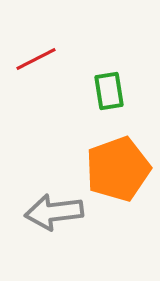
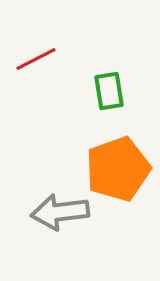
gray arrow: moved 6 px right
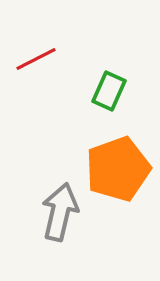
green rectangle: rotated 33 degrees clockwise
gray arrow: rotated 110 degrees clockwise
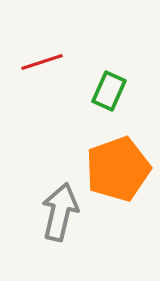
red line: moved 6 px right, 3 px down; rotated 9 degrees clockwise
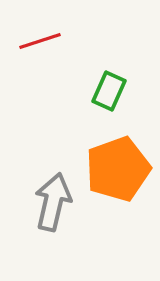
red line: moved 2 px left, 21 px up
gray arrow: moved 7 px left, 10 px up
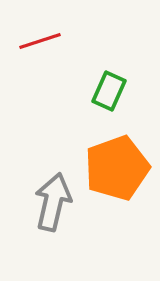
orange pentagon: moved 1 px left, 1 px up
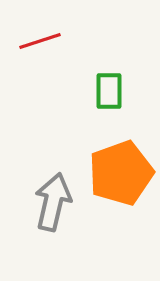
green rectangle: rotated 24 degrees counterclockwise
orange pentagon: moved 4 px right, 5 px down
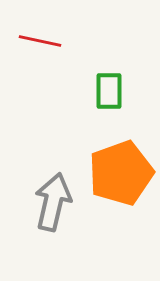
red line: rotated 30 degrees clockwise
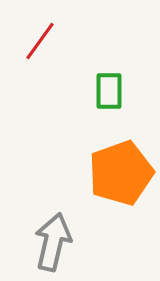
red line: rotated 66 degrees counterclockwise
gray arrow: moved 40 px down
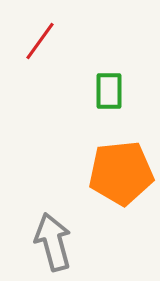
orange pentagon: rotated 14 degrees clockwise
gray arrow: rotated 28 degrees counterclockwise
